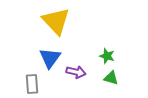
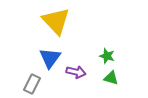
gray rectangle: rotated 30 degrees clockwise
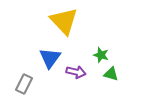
yellow triangle: moved 8 px right
green star: moved 6 px left, 1 px up
green triangle: moved 4 px up
gray rectangle: moved 8 px left
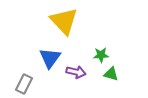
green star: rotated 21 degrees counterclockwise
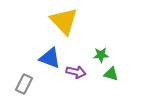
blue triangle: rotated 45 degrees counterclockwise
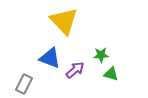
purple arrow: moved 1 px left, 2 px up; rotated 54 degrees counterclockwise
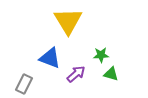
yellow triangle: moved 4 px right; rotated 12 degrees clockwise
purple arrow: moved 1 px right, 4 px down
